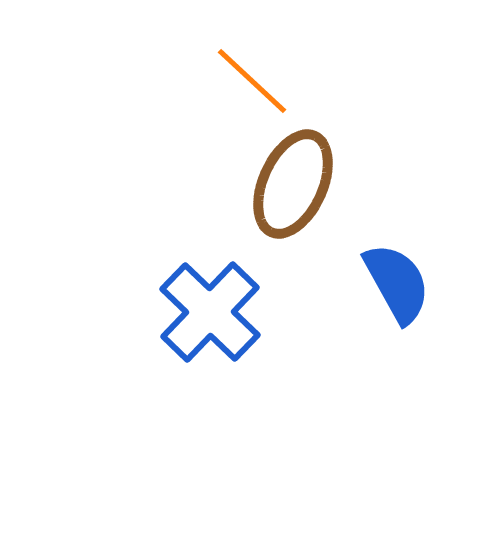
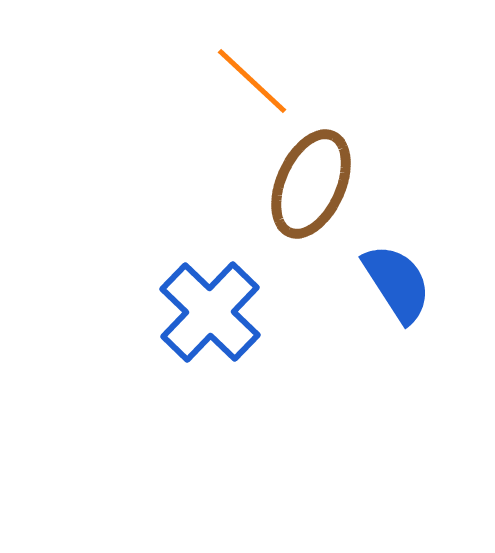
brown ellipse: moved 18 px right
blue semicircle: rotated 4 degrees counterclockwise
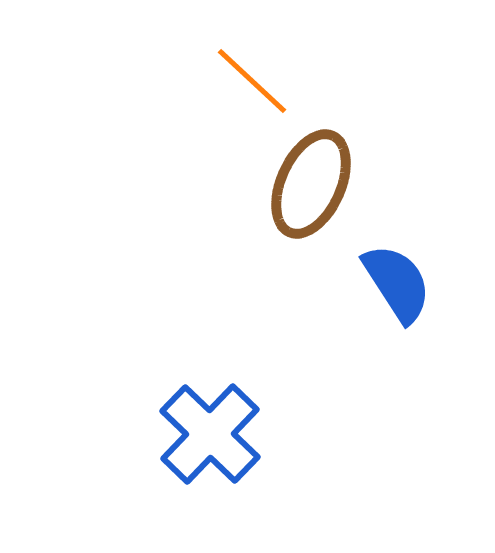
blue cross: moved 122 px down
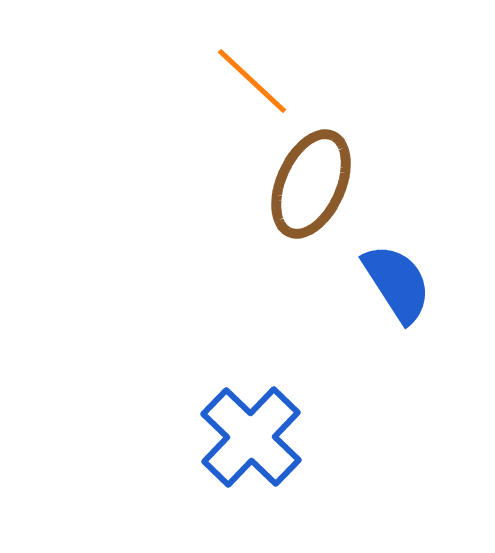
blue cross: moved 41 px right, 3 px down
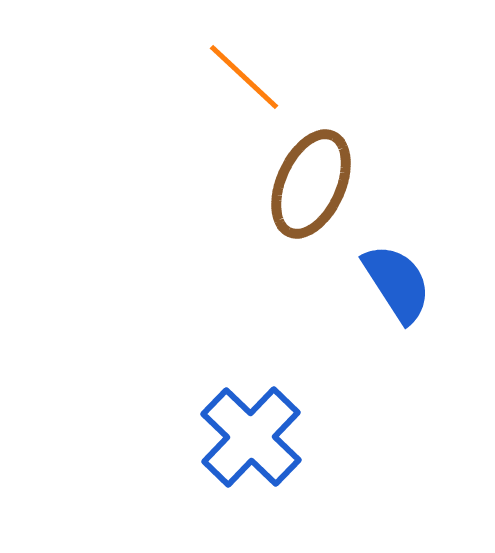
orange line: moved 8 px left, 4 px up
